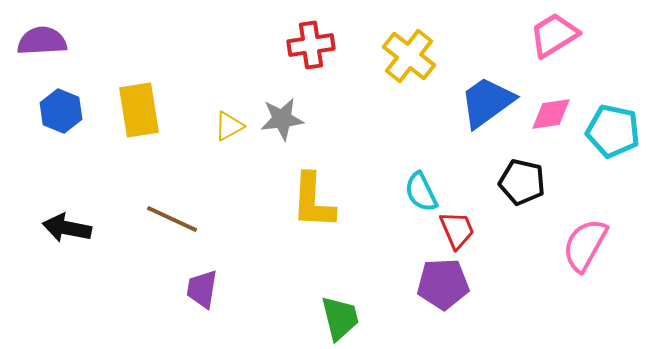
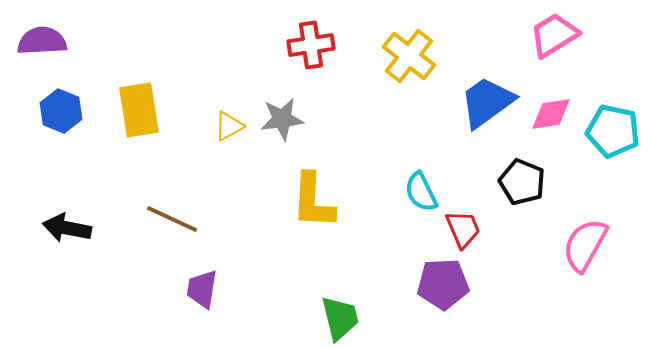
black pentagon: rotated 9 degrees clockwise
red trapezoid: moved 6 px right, 1 px up
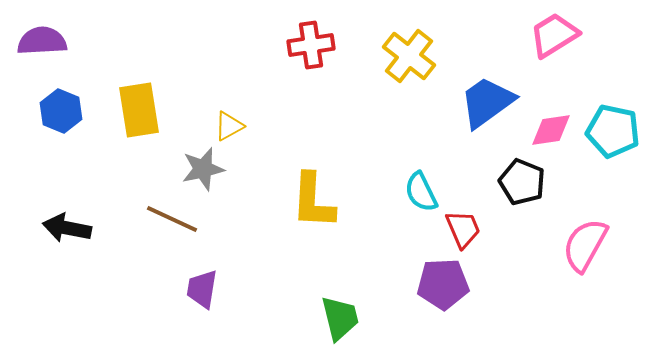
pink diamond: moved 16 px down
gray star: moved 79 px left, 50 px down; rotated 6 degrees counterclockwise
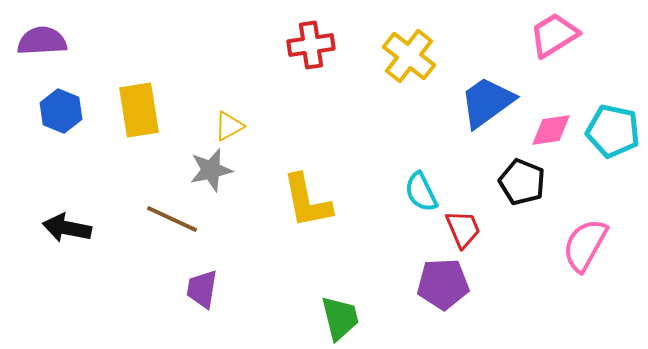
gray star: moved 8 px right, 1 px down
yellow L-shape: moved 6 px left; rotated 14 degrees counterclockwise
